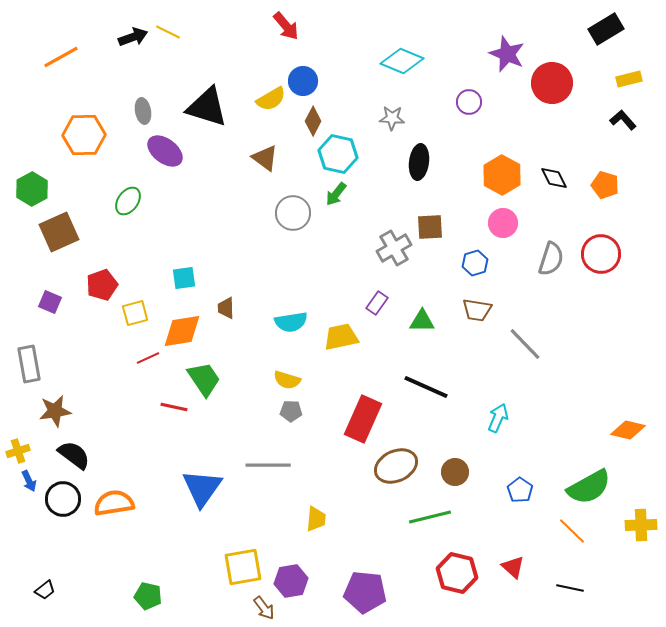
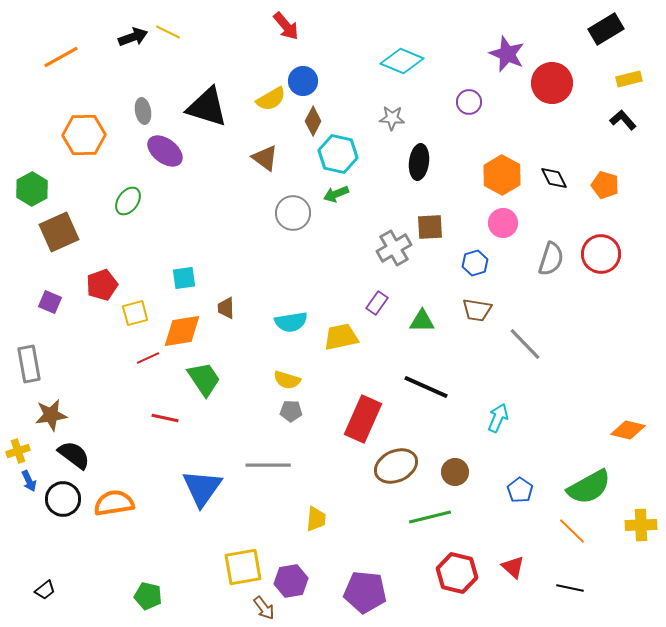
green arrow at (336, 194): rotated 30 degrees clockwise
red line at (174, 407): moved 9 px left, 11 px down
brown star at (55, 411): moved 4 px left, 4 px down
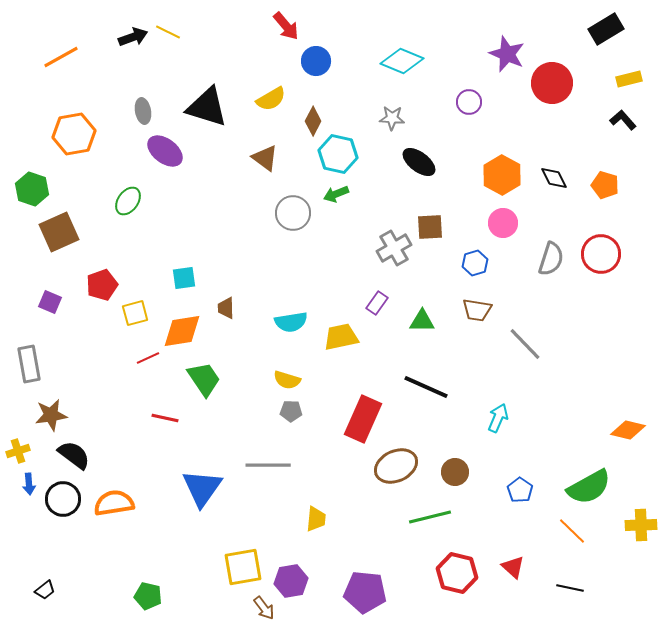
blue circle at (303, 81): moved 13 px right, 20 px up
orange hexagon at (84, 135): moved 10 px left, 1 px up; rotated 9 degrees counterclockwise
black ellipse at (419, 162): rotated 60 degrees counterclockwise
green hexagon at (32, 189): rotated 12 degrees counterclockwise
blue arrow at (29, 481): moved 3 px down; rotated 20 degrees clockwise
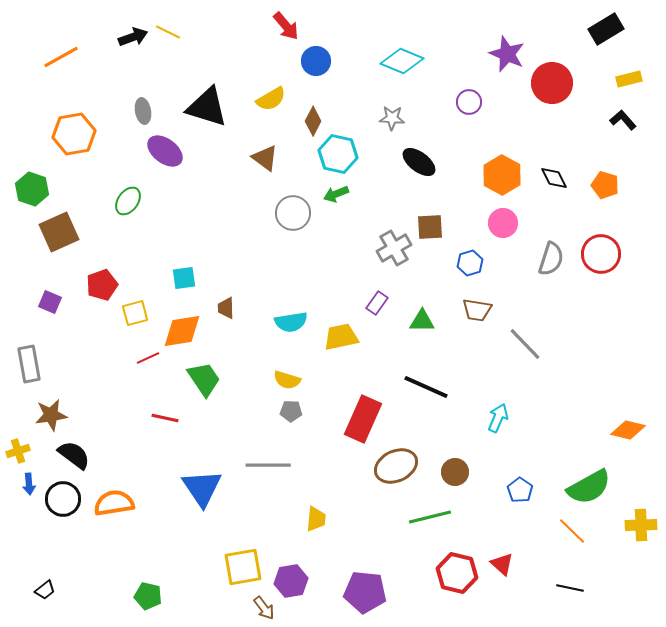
blue hexagon at (475, 263): moved 5 px left
blue triangle at (202, 488): rotated 9 degrees counterclockwise
red triangle at (513, 567): moved 11 px left, 3 px up
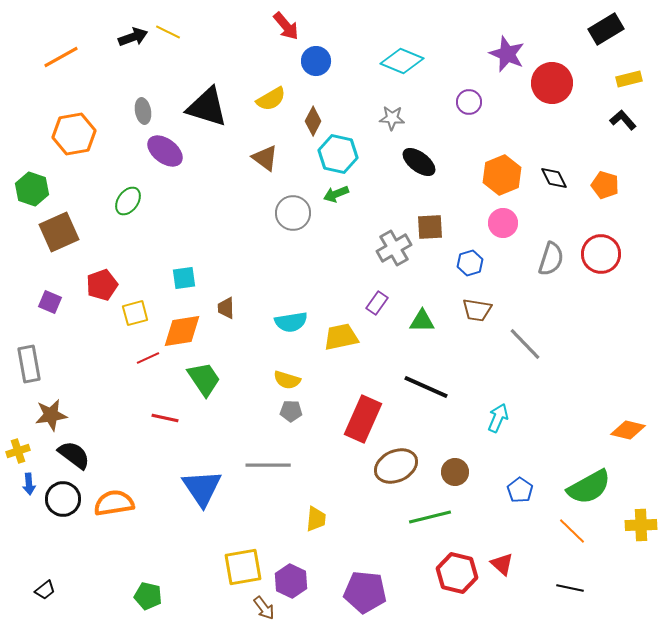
orange hexagon at (502, 175): rotated 9 degrees clockwise
purple hexagon at (291, 581): rotated 24 degrees counterclockwise
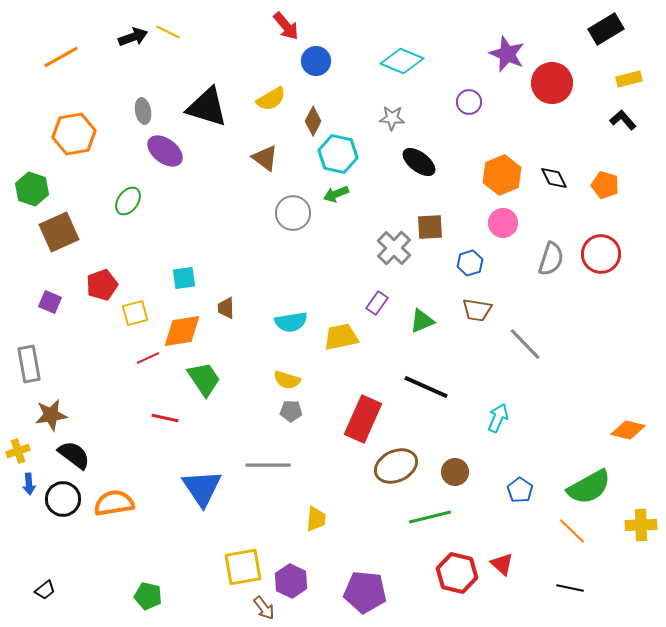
gray cross at (394, 248): rotated 16 degrees counterclockwise
green triangle at (422, 321): rotated 24 degrees counterclockwise
